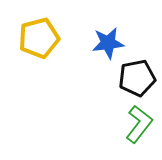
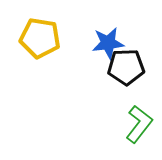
yellow pentagon: moved 1 px right; rotated 24 degrees clockwise
black pentagon: moved 11 px left, 11 px up; rotated 9 degrees clockwise
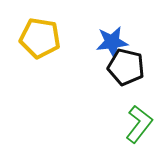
blue star: moved 4 px right, 1 px up
black pentagon: rotated 15 degrees clockwise
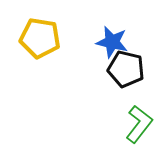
blue star: rotated 20 degrees clockwise
black pentagon: moved 2 px down
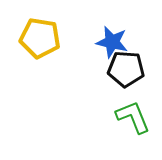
black pentagon: rotated 9 degrees counterclockwise
green L-shape: moved 6 px left, 7 px up; rotated 60 degrees counterclockwise
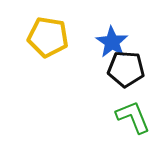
yellow pentagon: moved 8 px right, 1 px up
blue star: rotated 20 degrees clockwise
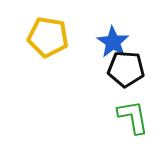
blue star: moved 1 px right
green L-shape: rotated 12 degrees clockwise
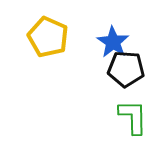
yellow pentagon: rotated 15 degrees clockwise
green L-shape: rotated 9 degrees clockwise
